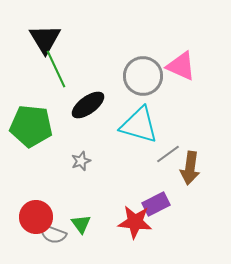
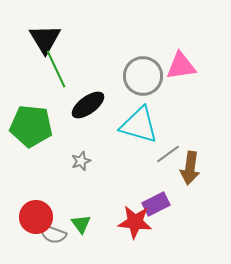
pink triangle: rotated 32 degrees counterclockwise
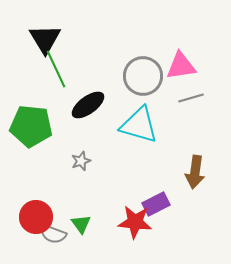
gray line: moved 23 px right, 56 px up; rotated 20 degrees clockwise
brown arrow: moved 5 px right, 4 px down
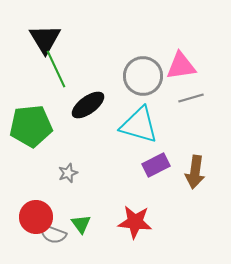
green pentagon: rotated 12 degrees counterclockwise
gray star: moved 13 px left, 12 px down
purple rectangle: moved 39 px up
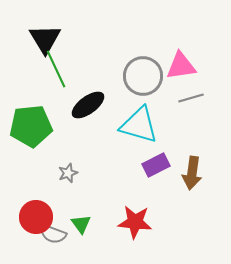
brown arrow: moved 3 px left, 1 px down
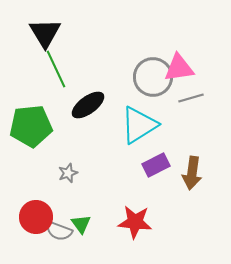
black triangle: moved 6 px up
pink triangle: moved 2 px left, 2 px down
gray circle: moved 10 px right, 1 px down
cyan triangle: rotated 48 degrees counterclockwise
gray semicircle: moved 6 px right, 3 px up
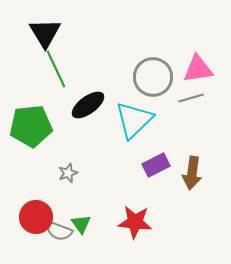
pink triangle: moved 19 px right, 1 px down
cyan triangle: moved 5 px left, 5 px up; rotated 12 degrees counterclockwise
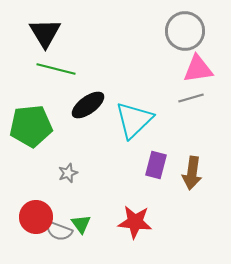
green line: rotated 51 degrees counterclockwise
gray circle: moved 32 px right, 46 px up
purple rectangle: rotated 48 degrees counterclockwise
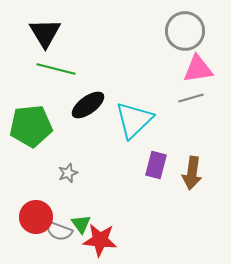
red star: moved 35 px left, 18 px down
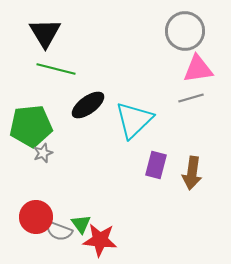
gray star: moved 25 px left, 20 px up
